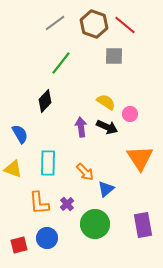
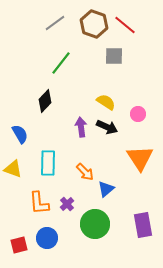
pink circle: moved 8 px right
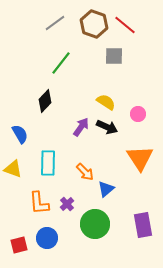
purple arrow: rotated 42 degrees clockwise
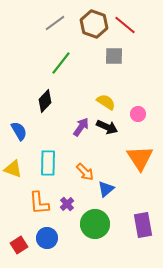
blue semicircle: moved 1 px left, 3 px up
red square: rotated 18 degrees counterclockwise
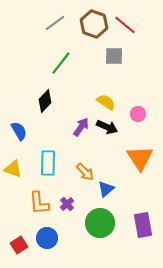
green circle: moved 5 px right, 1 px up
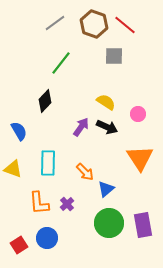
green circle: moved 9 px right
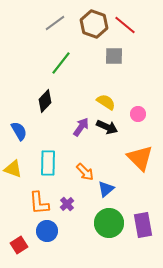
orange triangle: rotated 12 degrees counterclockwise
blue circle: moved 7 px up
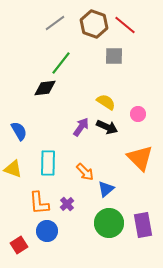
black diamond: moved 13 px up; rotated 40 degrees clockwise
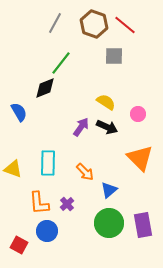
gray line: rotated 25 degrees counterclockwise
black diamond: rotated 15 degrees counterclockwise
blue semicircle: moved 19 px up
blue triangle: moved 3 px right, 1 px down
red square: rotated 30 degrees counterclockwise
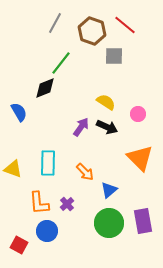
brown hexagon: moved 2 px left, 7 px down
purple rectangle: moved 4 px up
